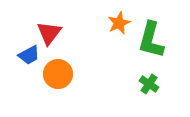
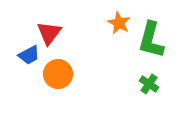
orange star: rotated 20 degrees counterclockwise
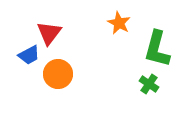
green L-shape: moved 6 px right, 9 px down
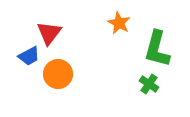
blue trapezoid: moved 1 px down
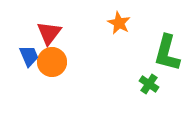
green L-shape: moved 10 px right, 4 px down
blue trapezoid: rotated 85 degrees counterclockwise
orange circle: moved 6 px left, 12 px up
